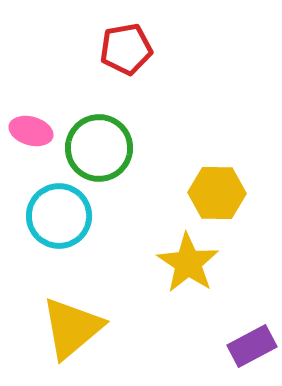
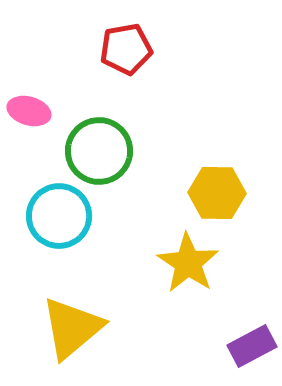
pink ellipse: moved 2 px left, 20 px up
green circle: moved 3 px down
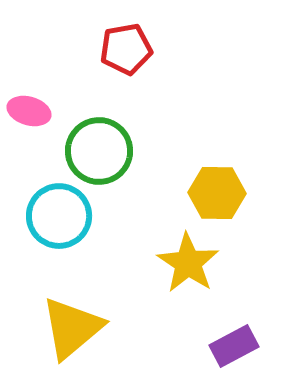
purple rectangle: moved 18 px left
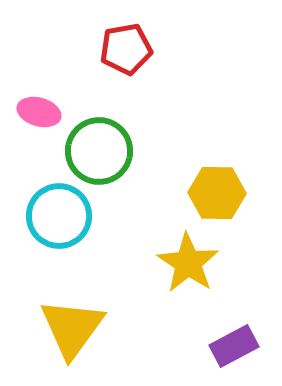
pink ellipse: moved 10 px right, 1 px down
yellow triangle: rotated 14 degrees counterclockwise
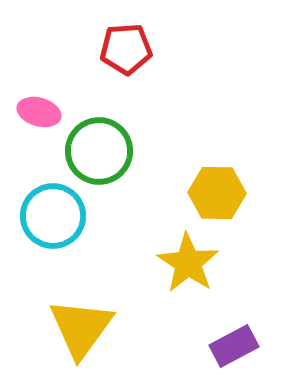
red pentagon: rotated 6 degrees clockwise
cyan circle: moved 6 px left
yellow triangle: moved 9 px right
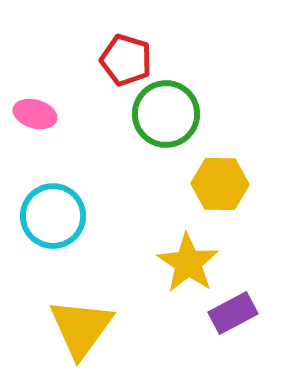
red pentagon: moved 11 px down; rotated 21 degrees clockwise
pink ellipse: moved 4 px left, 2 px down
green circle: moved 67 px right, 37 px up
yellow hexagon: moved 3 px right, 9 px up
purple rectangle: moved 1 px left, 33 px up
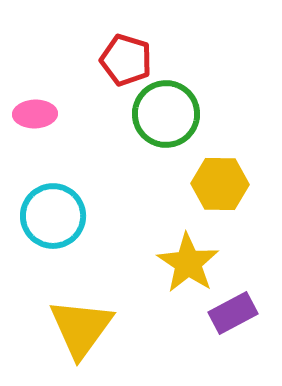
pink ellipse: rotated 18 degrees counterclockwise
